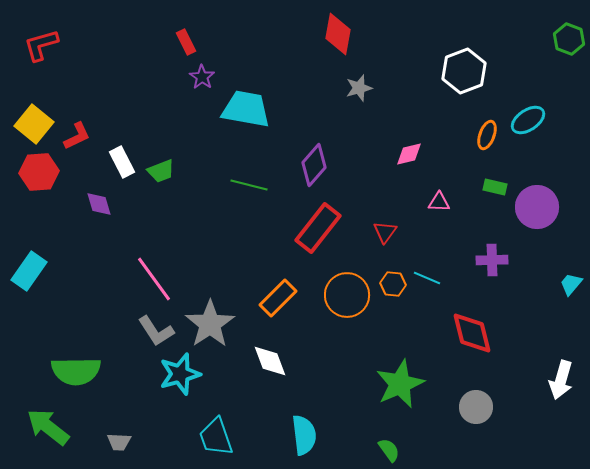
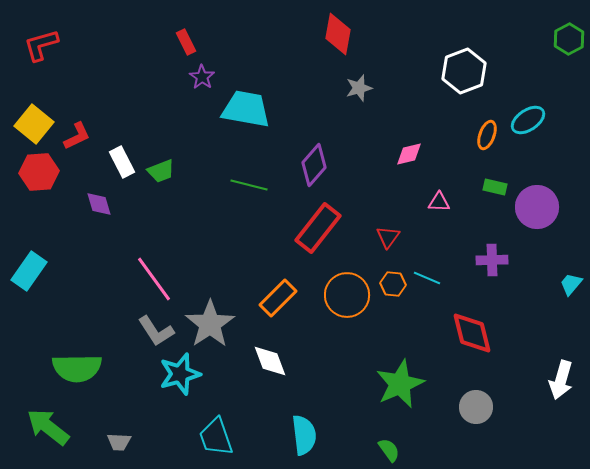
green hexagon at (569, 39): rotated 12 degrees clockwise
red triangle at (385, 232): moved 3 px right, 5 px down
green semicircle at (76, 371): moved 1 px right, 3 px up
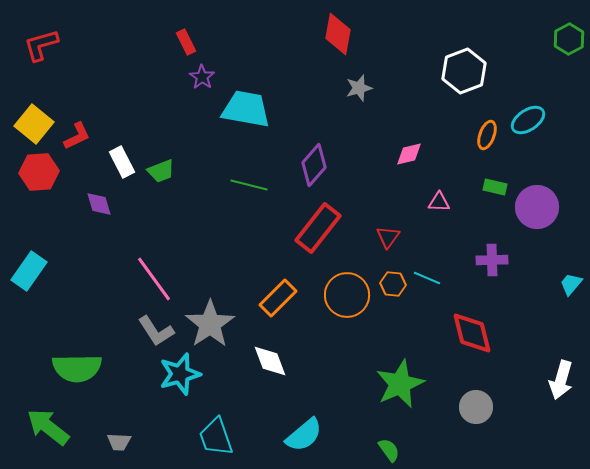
cyan semicircle at (304, 435): rotated 57 degrees clockwise
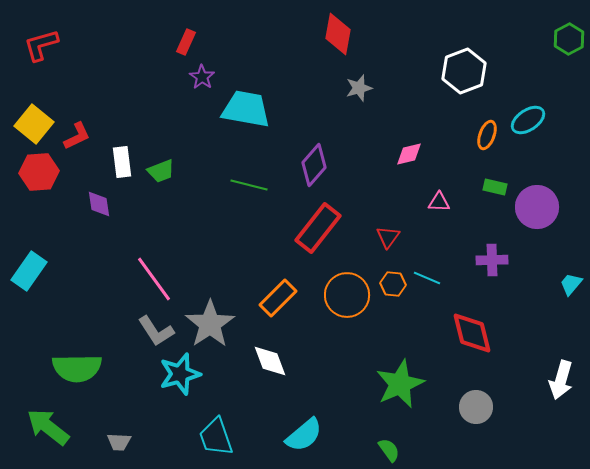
red rectangle at (186, 42): rotated 50 degrees clockwise
white rectangle at (122, 162): rotated 20 degrees clockwise
purple diamond at (99, 204): rotated 8 degrees clockwise
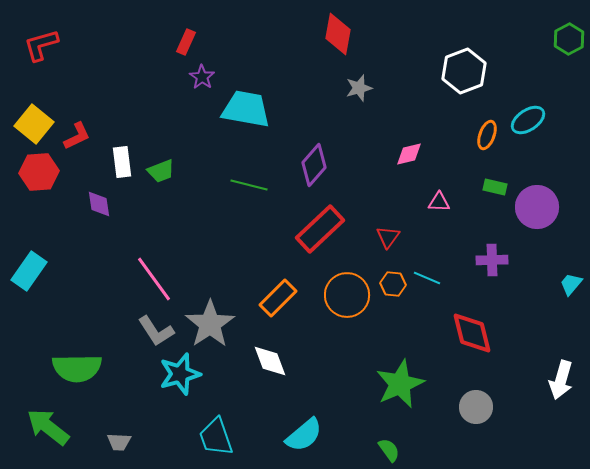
red rectangle at (318, 228): moved 2 px right, 1 px down; rotated 9 degrees clockwise
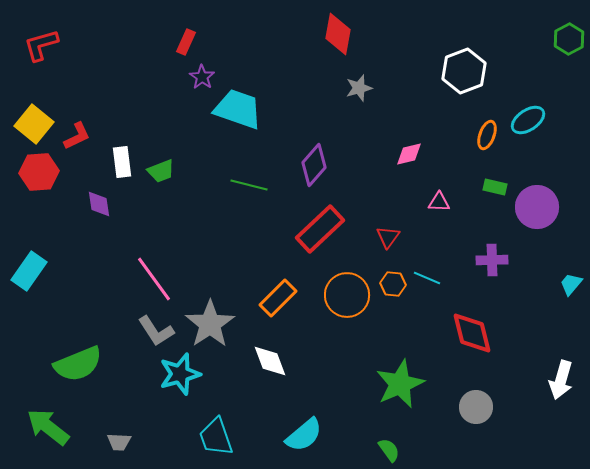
cyan trapezoid at (246, 109): moved 8 px left; rotated 9 degrees clockwise
green semicircle at (77, 368): moved 1 px right, 4 px up; rotated 21 degrees counterclockwise
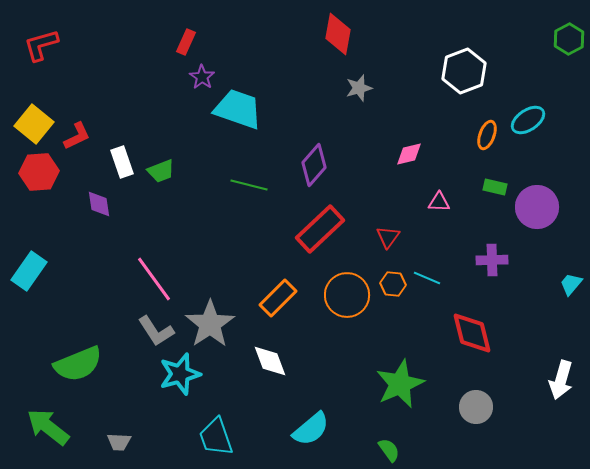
white rectangle at (122, 162): rotated 12 degrees counterclockwise
cyan semicircle at (304, 435): moved 7 px right, 6 px up
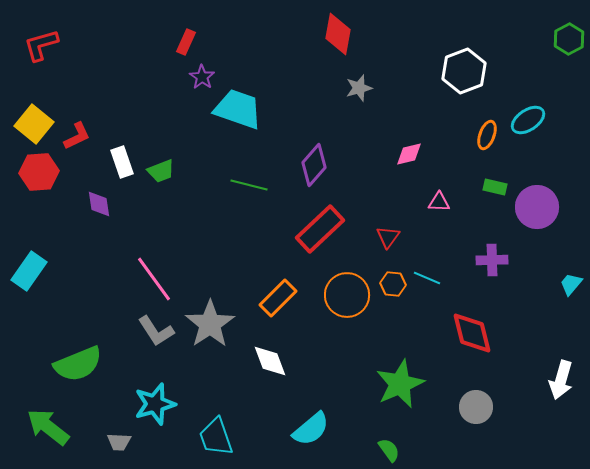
cyan star at (180, 374): moved 25 px left, 30 px down
